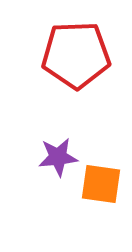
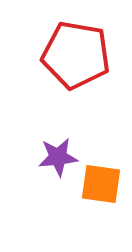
red pentagon: rotated 12 degrees clockwise
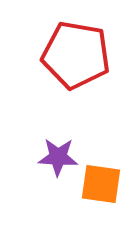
purple star: rotated 9 degrees clockwise
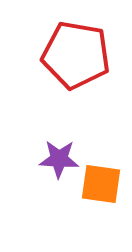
purple star: moved 1 px right, 2 px down
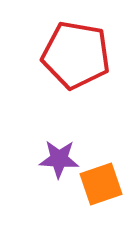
orange square: rotated 27 degrees counterclockwise
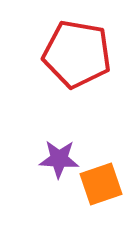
red pentagon: moved 1 px right, 1 px up
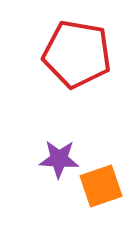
orange square: moved 2 px down
